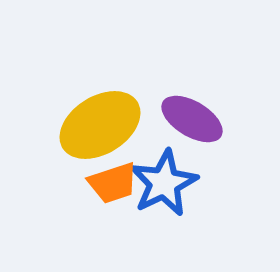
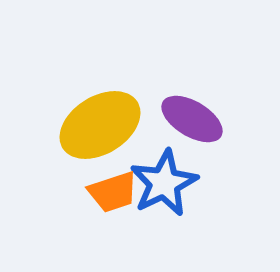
orange trapezoid: moved 9 px down
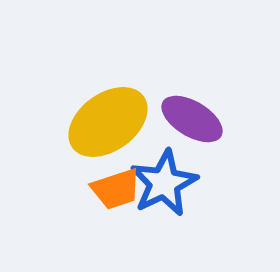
yellow ellipse: moved 8 px right, 3 px up; rotated 4 degrees counterclockwise
orange trapezoid: moved 3 px right, 3 px up
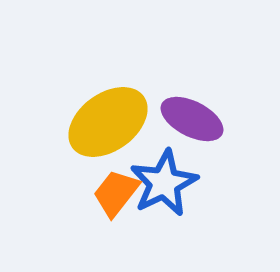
purple ellipse: rotated 4 degrees counterclockwise
orange trapezoid: moved 4 px down; rotated 146 degrees clockwise
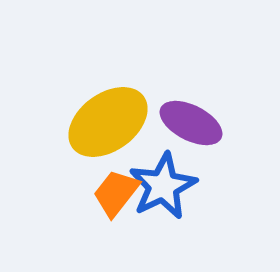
purple ellipse: moved 1 px left, 4 px down
blue star: moved 1 px left, 3 px down
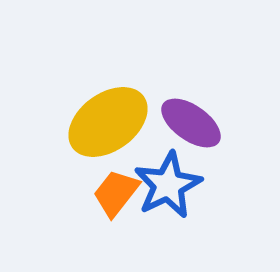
purple ellipse: rotated 8 degrees clockwise
blue star: moved 5 px right, 1 px up
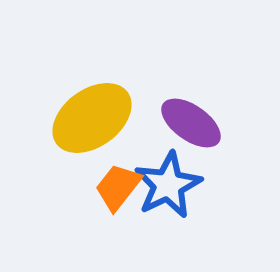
yellow ellipse: moved 16 px left, 4 px up
orange trapezoid: moved 2 px right, 6 px up
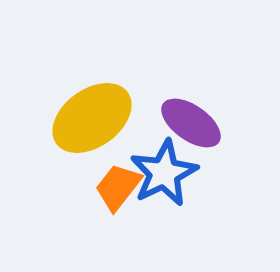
blue star: moved 4 px left, 12 px up
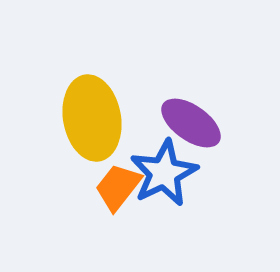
yellow ellipse: rotated 64 degrees counterclockwise
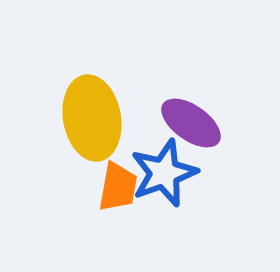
blue star: rotated 6 degrees clockwise
orange trapezoid: rotated 152 degrees clockwise
